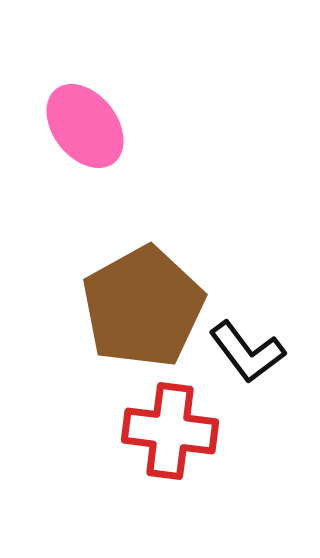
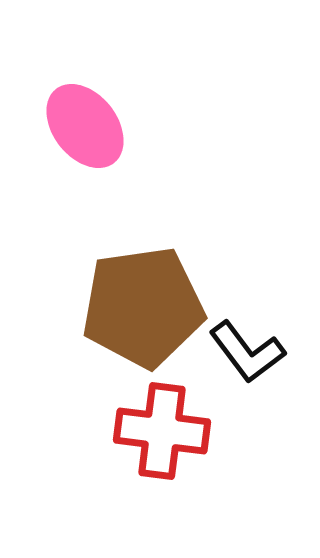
brown pentagon: rotated 21 degrees clockwise
red cross: moved 8 px left
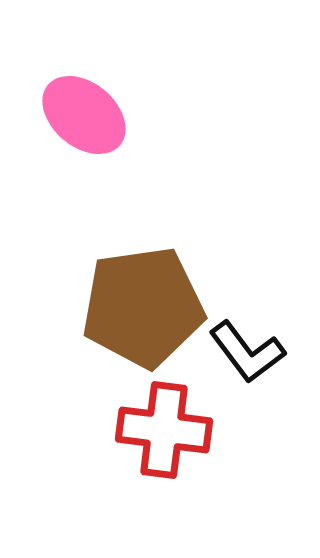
pink ellipse: moved 1 px left, 11 px up; rotated 12 degrees counterclockwise
red cross: moved 2 px right, 1 px up
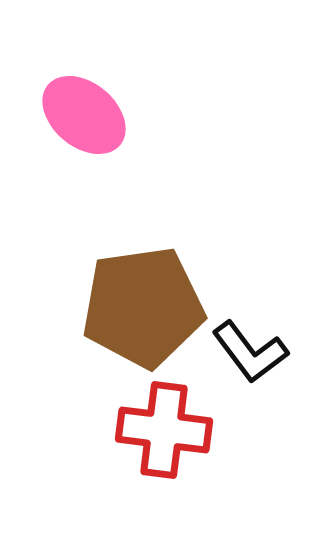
black L-shape: moved 3 px right
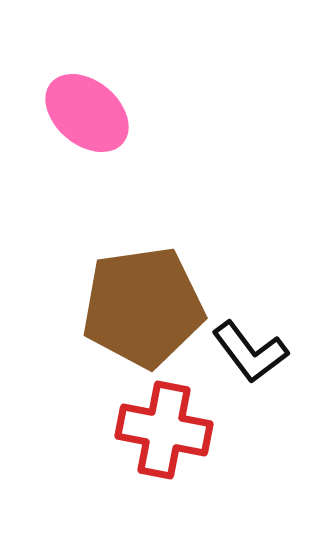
pink ellipse: moved 3 px right, 2 px up
red cross: rotated 4 degrees clockwise
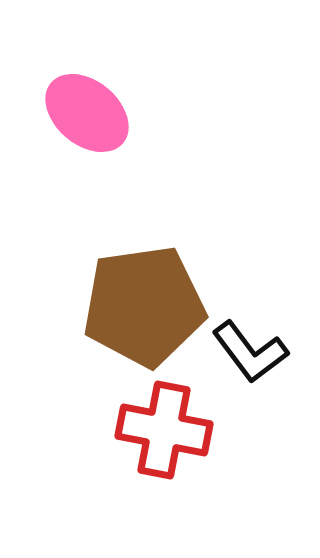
brown pentagon: moved 1 px right, 1 px up
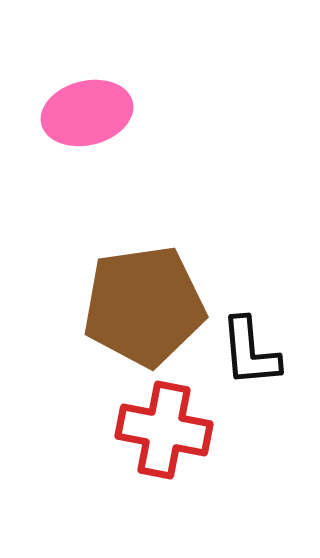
pink ellipse: rotated 54 degrees counterclockwise
black L-shape: rotated 32 degrees clockwise
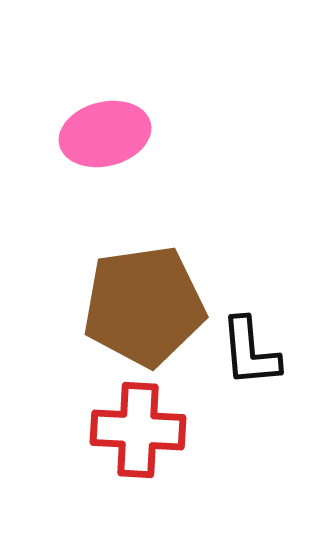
pink ellipse: moved 18 px right, 21 px down
red cross: moved 26 px left; rotated 8 degrees counterclockwise
